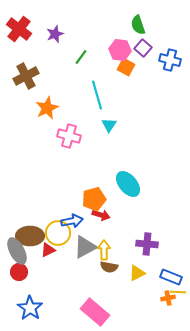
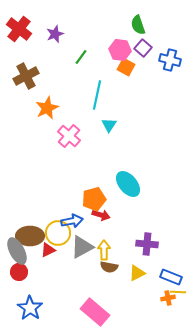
cyan line: rotated 28 degrees clockwise
pink cross: rotated 25 degrees clockwise
gray triangle: moved 3 px left
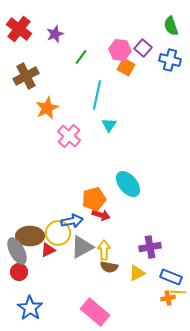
green semicircle: moved 33 px right, 1 px down
purple cross: moved 3 px right, 3 px down; rotated 15 degrees counterclockwise
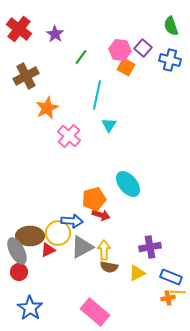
purple star: rotated 18 degrees counterclockwise
blue arrow: rotated 15 degrees clockwise
